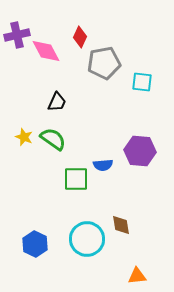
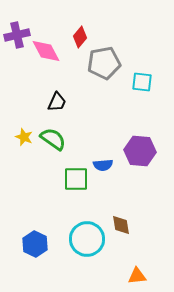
red diamond: rotated 15 degrees clockwise
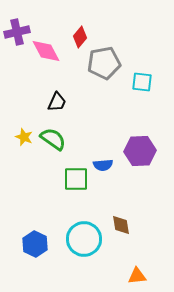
purple cross: moved 3 px up
purple hexagon: rotated 8 degrees counterclockwise
cyan circle: moved 3 px left
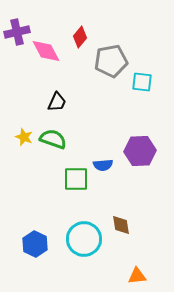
gray pentagon: moved 7 px right, 2 px up
green semicircle: rotated 16 degrees counterclockwise
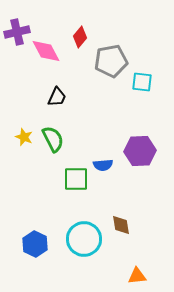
black trapezoid: moved 5 px up
green semicircle: rotated 44 degrees clockwise
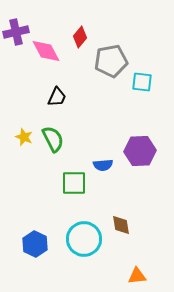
purple cross: moved 1 px left
green square: moved 2 px left, 4 px down
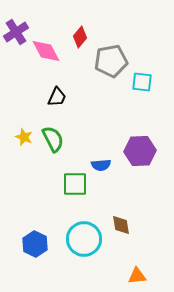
purple cross: rotated 20 degrees counterclockwise
blue semicircle: moved 2 px left
green square: moved 1 px right, 1 px down
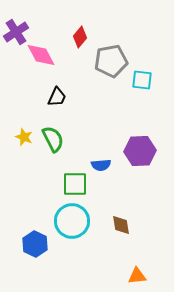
pink diamond: moved 5 px left, 4 px down
cyan square: moved 2 px up
cyan circle: moved 12 px left, 18 px up
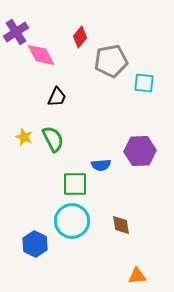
cyan square: moved 2 px right, 3 px down
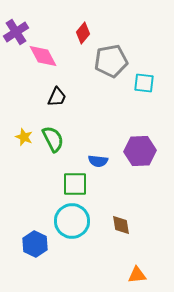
red diamond: moved 3 px right, 4 px up
pink diamond: moved 2 px right, 1 px down
blue semicircle: moved 3 px left, 4 px up; rotated 12 degrees clockwise
orange triangle: moved 1 px up
